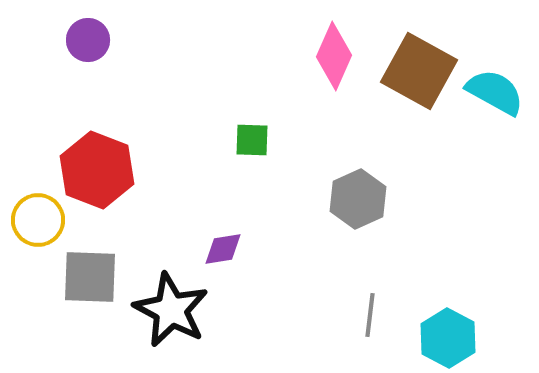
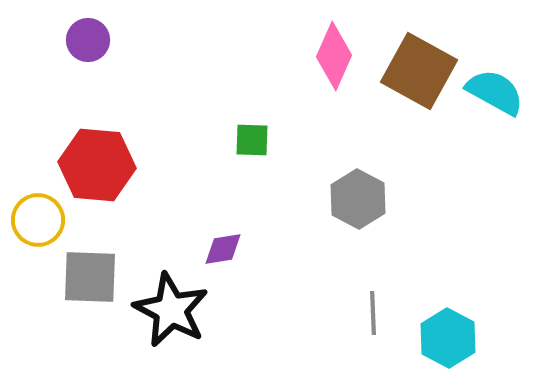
red hexagon: moved 5 px up; rotated 16 degrees counterclockwise
gray hexagon: rotated 8 degrees counterclockwise
gray line: moved 3 px right, 2 px up; rotated 9 degrees counterclockwise
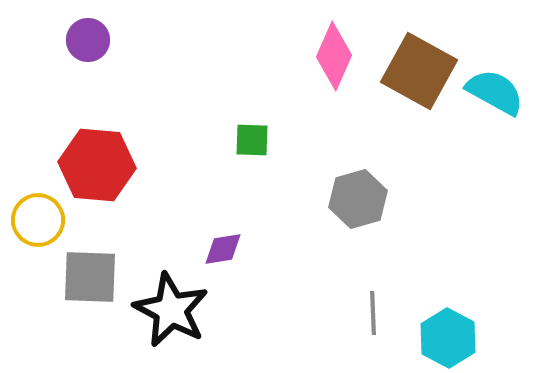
gray hexagon: rotated 16 degrees clockwise
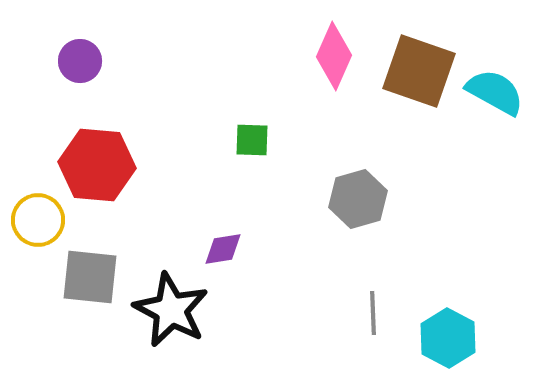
purple circle: moved 8 px left, 21 px down
brown square: rotated 10 degrees counterclockwise
gray square: rotated 4 degrees clockwise
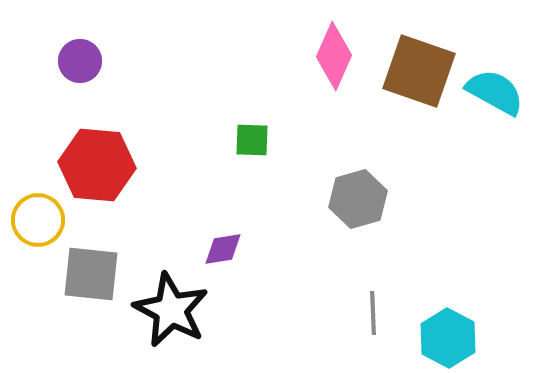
gray square: moved 1 px right, 3 px up
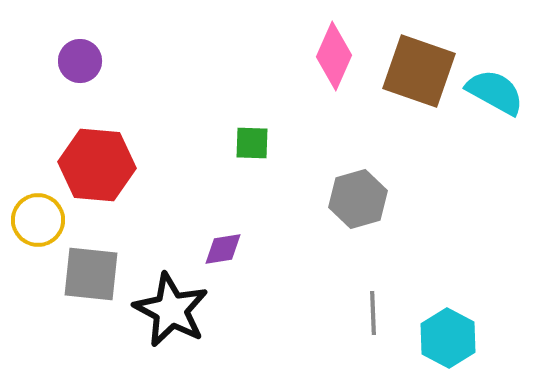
green square: moved 3 px down
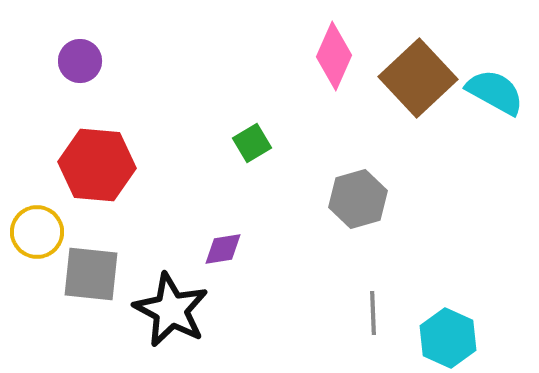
brown square: moved 1 px left, 7 px down; rotated 28 degrees clockwise
green square: rotated 33 degrees counterclockwise
yellow circle: moved 1 px left, 12 px down
cyan hexagon: rotated 4 degrees counterclockwise
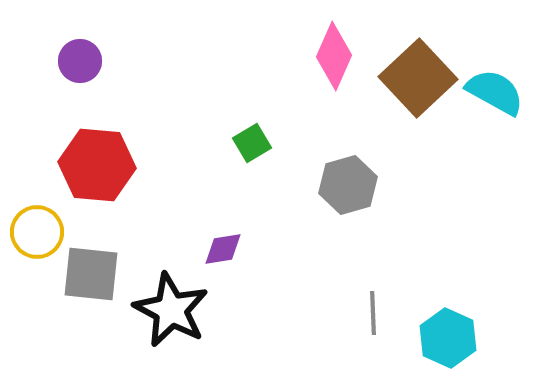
gray hexagon: moved 10 px left, 14 px up
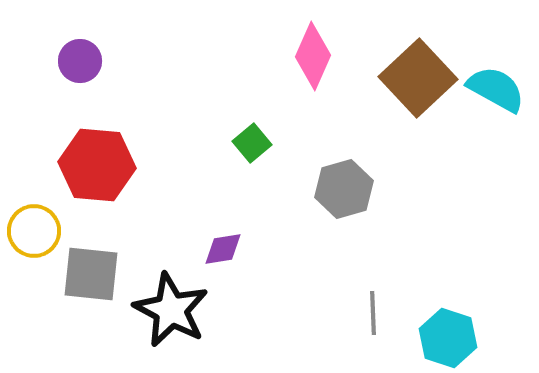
pink diamond: moved 21 px left
cyan semicircle: moved 1 px right, 3 px up
green square: rotated 9 degrees counterclockwise
gray hexagon: moved 4 px left, 4 px down
yellow circle: moved 3 px left, 1 px up
cyan hexagon: rotated 6 degrees counterclockwise
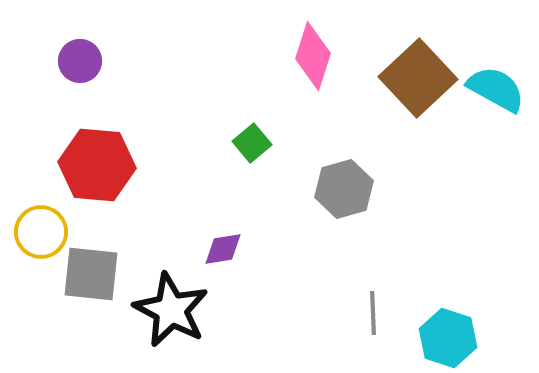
pink diamond: rotated 6 degrees counterclockwise
yellow circle: moved 7 px right, 1 px down
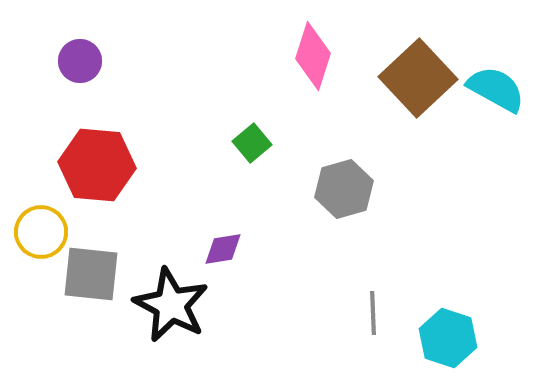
black star: moved 5 px up
